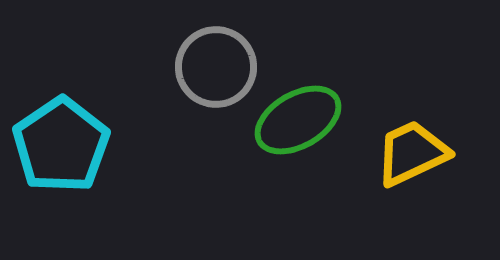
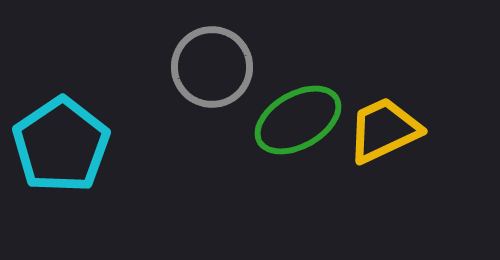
gray circle: moved 4 px left
yellow trapezoid: moved 28 px left, 23 px up
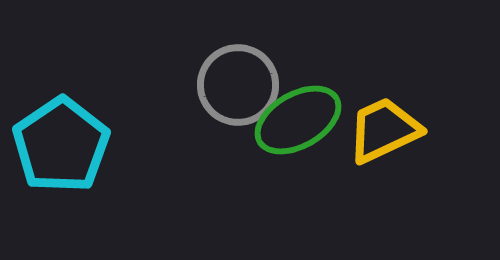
gray circle: moved 26 px right, 18 px down
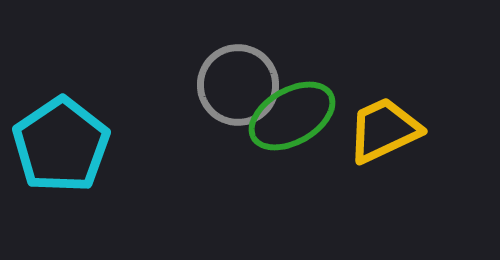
green ellipse: moved 6 px left, 4 px up
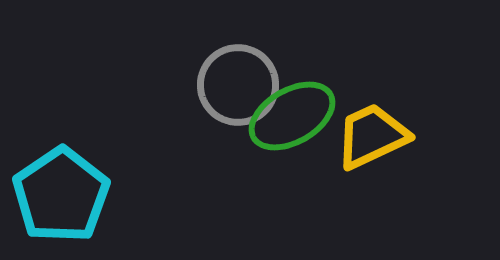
yellow trapezoid: moved 12 px left, 6 px down
cyan pentagon: moved 50 px down
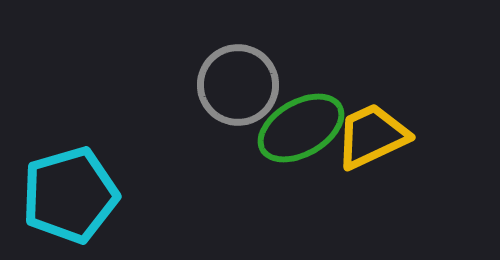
green ellipse: moved 9 px right, 12 px down
cyan pentagon: moved 9 px right; rotated 18 degrees clockwise
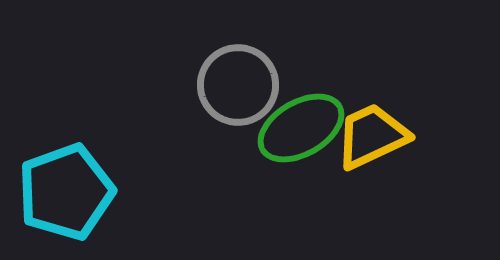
cyan pentagon: moved 4 px left, 3 px up; rotated 4 degrees counterclockwise
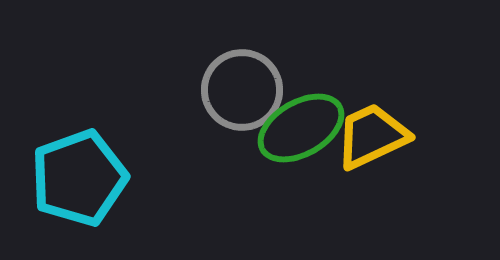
gray circle: moved 4 px right, 5 px down
cyan pentagon: moved 13 px right, 14 px up
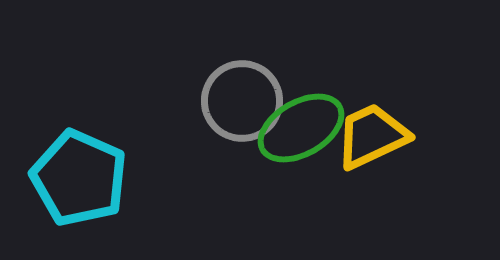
gray circle: moved 11 px down
cyan pentagon: rotated 28 degrees counterclockwise
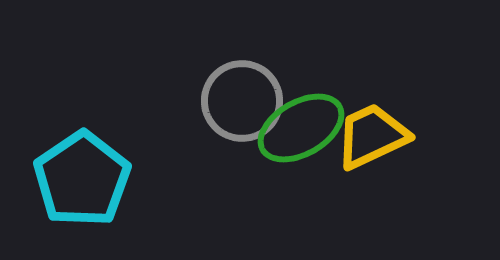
cyan pentagon: moved 3 px right, 1 px down; rotated 14 degrees clockwise
